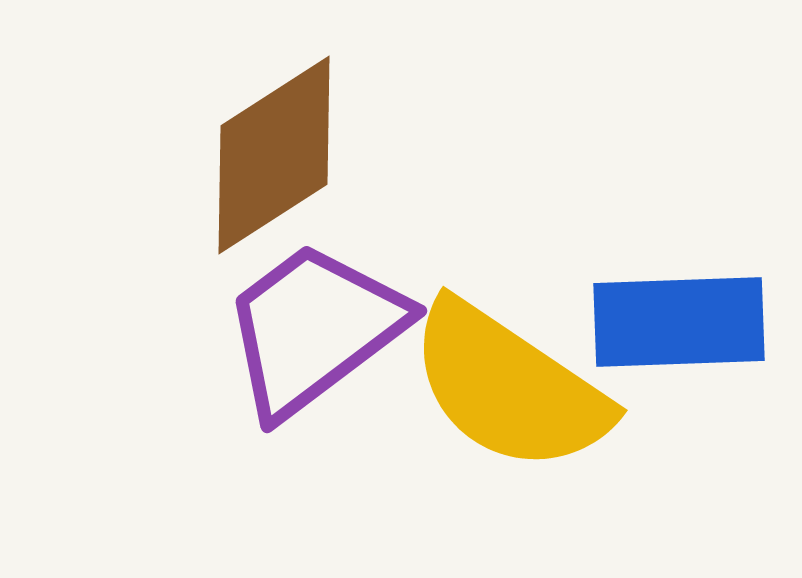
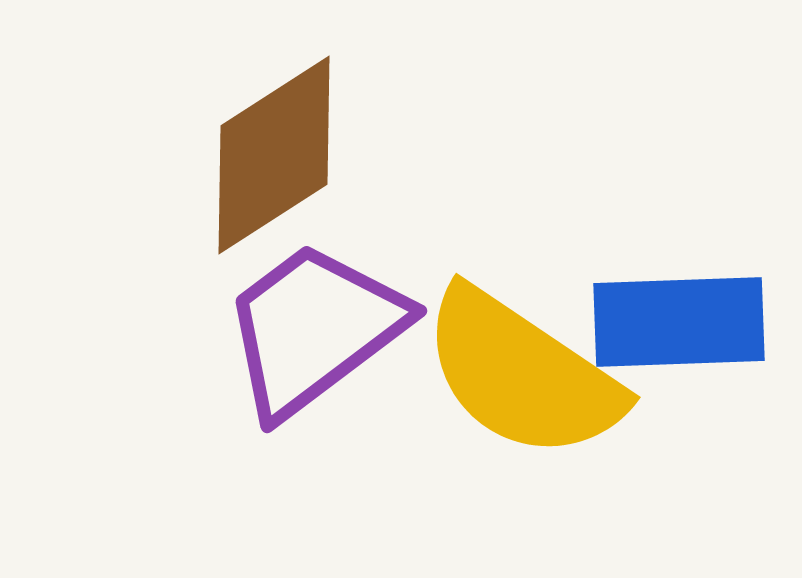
yellow semicircle: moved 13 px right, 13 px up
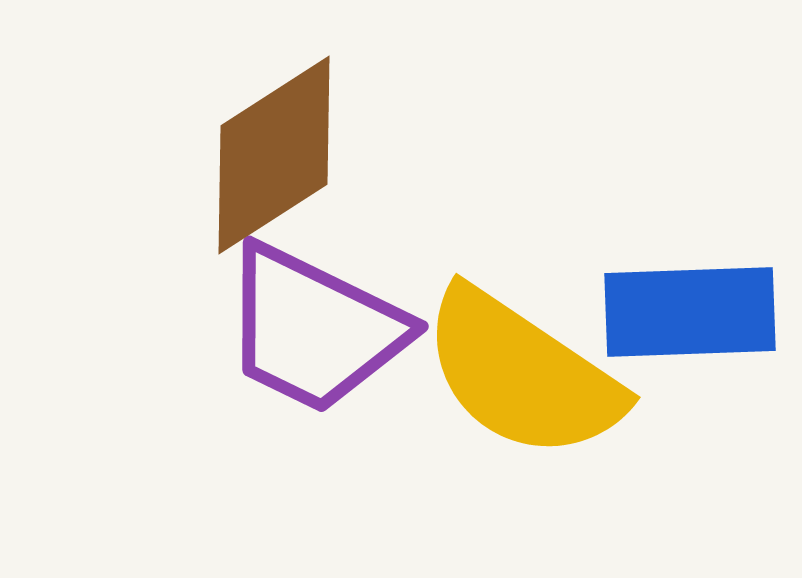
blue rectangle: moved 11 px right, 10 px up
purple trapezoid: rotated 117 degrees counterclockwise
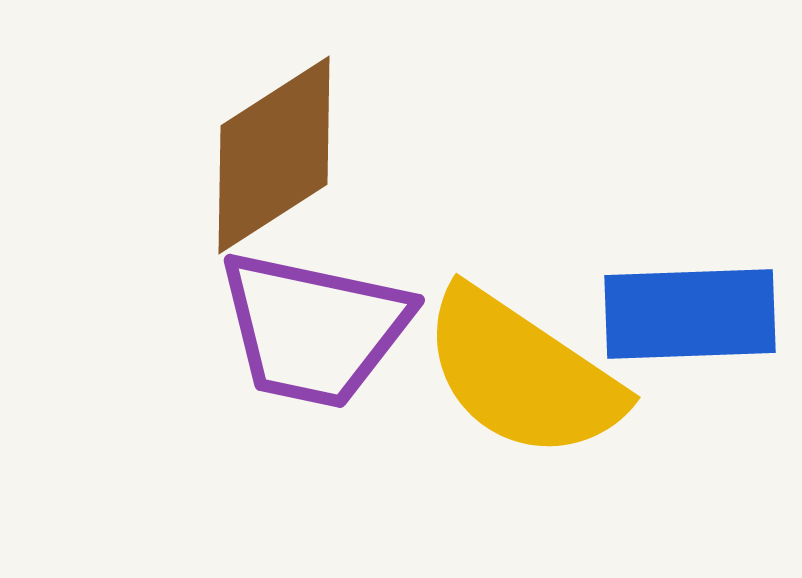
blue rectangle: moved 2 px down
purple trapezoid: rotated 14 degrees counterclockwise
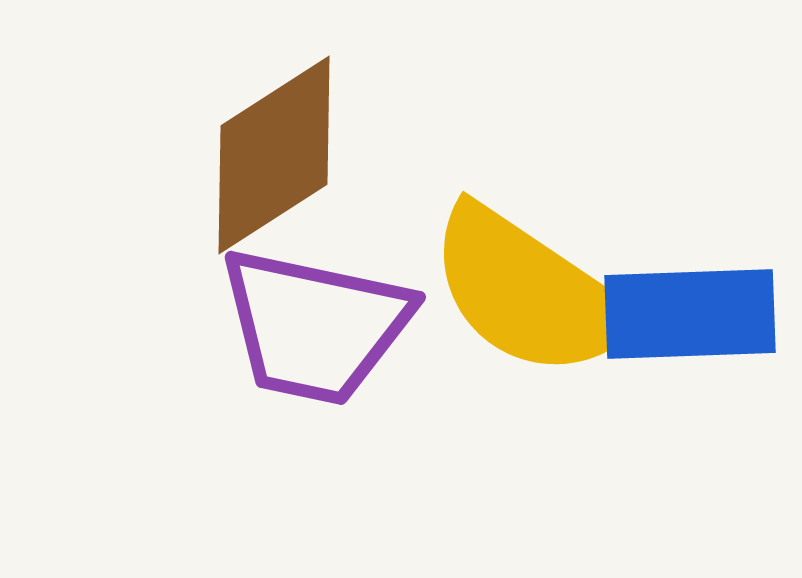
purple trapezoid: moved 1 px right, 3 px up
yellow semicircle: moved 7 px right, 82 px up
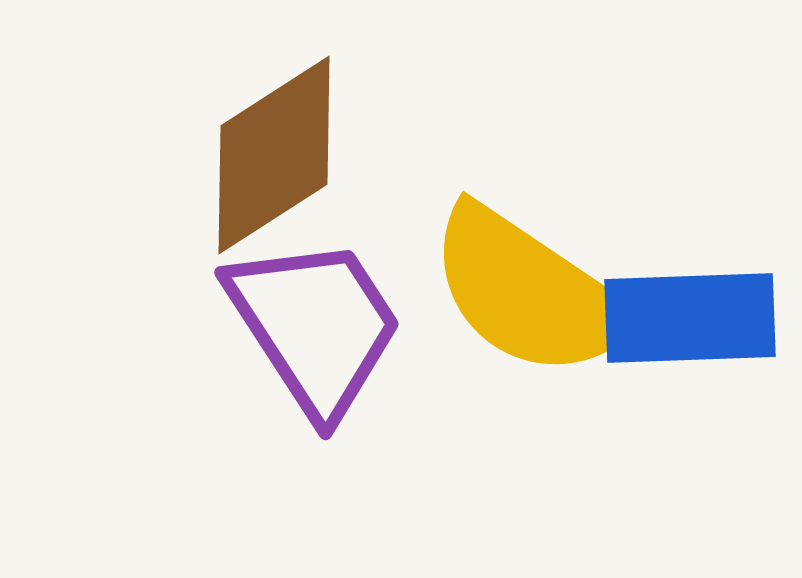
blue rectangle: moved 4 px down
purple trapezoid: rotated 135 degrees counterclockwise
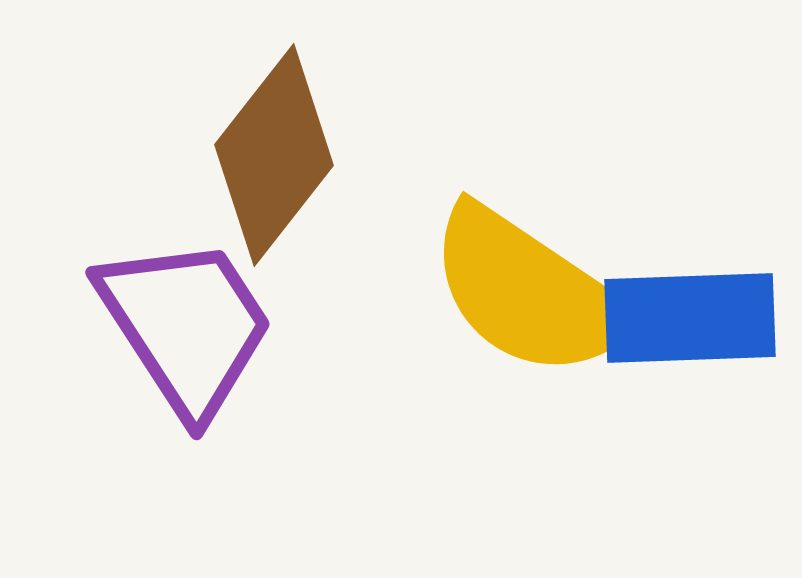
brown diamond: rotated 19 degrees counterclockwise
purple trapezoid: moved 129 px left
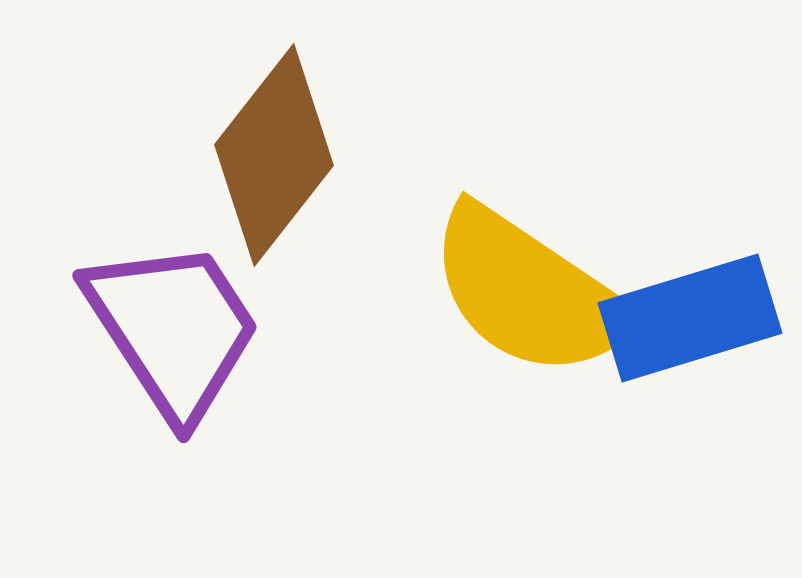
blue rectangle: rotated 15 degrees counterclockwise
purple trapezoid: moved 13 px left, 3 px down
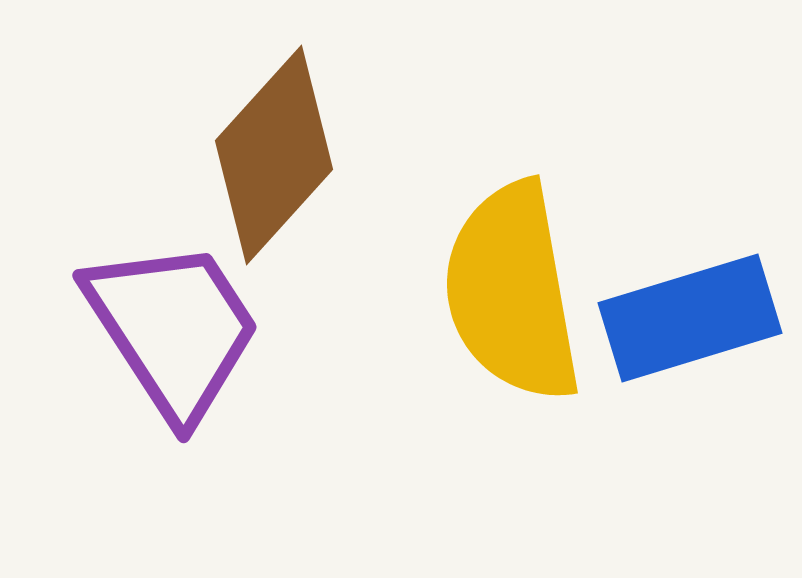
brown diamond: rotated 4 degrees clockwise
yellow semicircle: moved 17 px left; rotated 46 degrees clockwise
